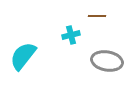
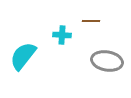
brown line: moved 6 px left, 5 px down
cyan cross: moved 9 px left; rotated 18 degrees clockwise
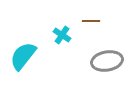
cyan cross: rotated 30 degrees clockwise
gray ellipse: rotated 20 degrees counterclockwise
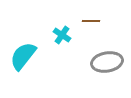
gray ellipse: moved 1 px down
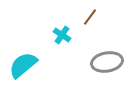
brown line: moved 1 px left, 4 px up; rotated 54 degrees counterclockwise
cyan semicircle: moved 9 px down; rotated 12 degrees clockwise
